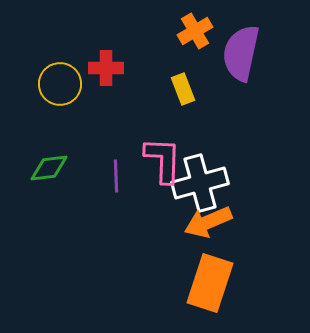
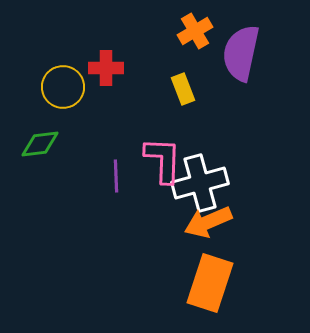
yellow circle: moved 3 px right, 3 px down
green diamond: moved 9 px left, 24 px up
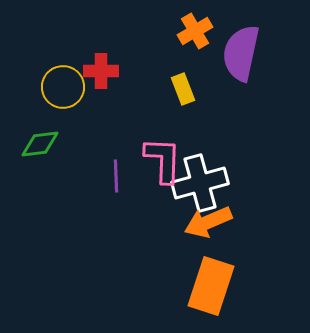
red cross: moved 5 px left, 3 px down
orange rectangle: moved 1 px right, 3 px down
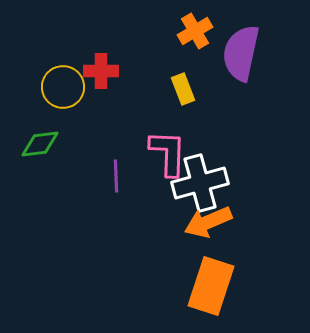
pink L-shape: moved 5 px right, 7 px up
